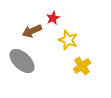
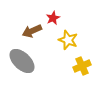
yellow cross: rotated 12 degrees clockwise
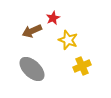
gray ellipse: moved 10 px right, 8 px down
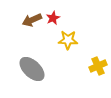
brown arrow: moved 11 px up
yellow star: rotated 18 degrees counterclockwise
yellow cross: moved 16 px right
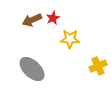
yellow star: moved 2 px right, 1 px up
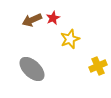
yellow star: rotated 24 degrees counterclockwise
